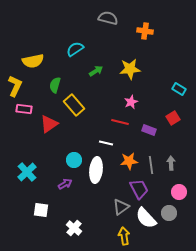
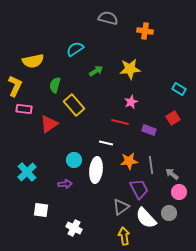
gray arrow: moved 1 px right, 11 px down; rotated 48 degrees counterclockwise
purple arrow: rotated 24 degrees clockwise
white cross: rotated 14 degrees counterclockwise
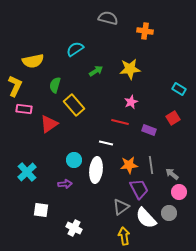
orange star: moved 4 px down
